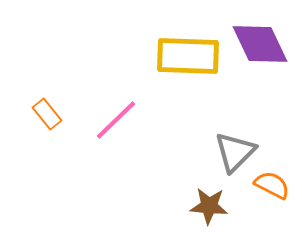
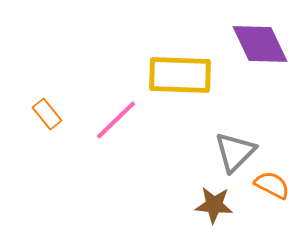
yellow rectangle: moved 8 px left, 19 px down
brown star: moved 5 px right, 1 px up
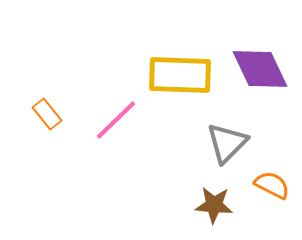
purple diamond: moved 25 px down
gray triangle: moved 8 px left, 9 px up
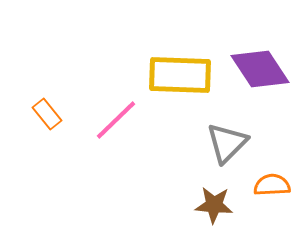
purple diamond: rotated 8 degrees counterclockwise
orange semicircle: rotated 30 degrees counterclockwise
